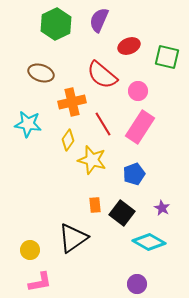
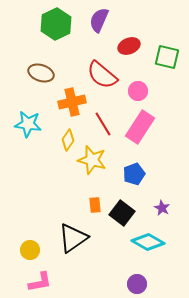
cyan diamond: moved 1 px left
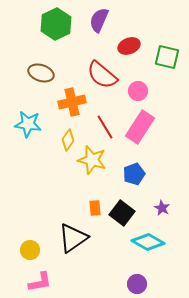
red line: moved 2 px right, 3 px down
orange rectangle: moved 3 px down
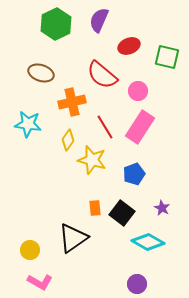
pink L-shape: rotated 40 degrees clockwise
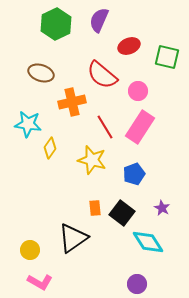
yellow diamond: moved 18 px left, 8 px down
cyan diamond: rotated 28 degrees clockwise
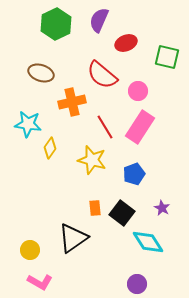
red ellipse: moved 3 px left, 3 px up
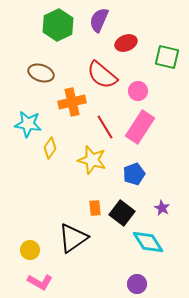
green hexagon: moved 2 px right, 1 px down
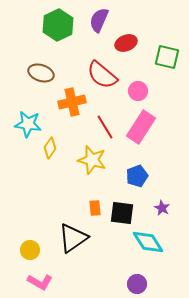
pink rectangle: moved 1 px right
blue pentagon: moved 3 px right, 2 px down
black square: rotated 30 degrees counterclockwise
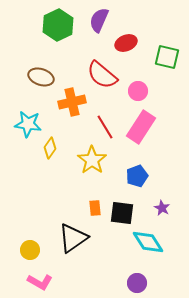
brown ellipse: moved 4 px down
yellow star: rotated 20 degrees clockwise
purple circle: moved 1 px up
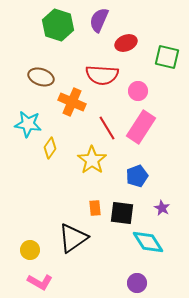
green hexagon: rotated 16 degrees counterclockwise
red semicircle: rotated 36 degrees counterclockwise
orange cross: rotated 36 degrees clockwise
red line: moved 2 px right, 1 px down
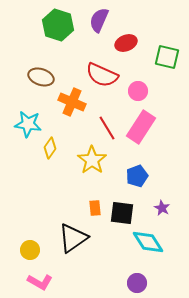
red semicircle: rotated 20 degrees clockwise
